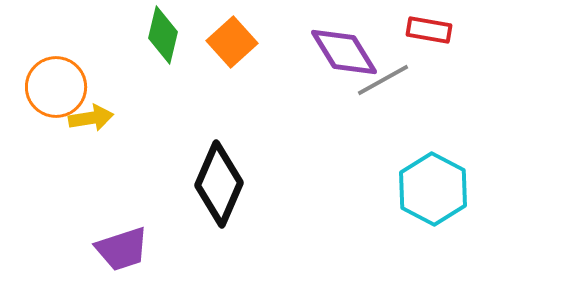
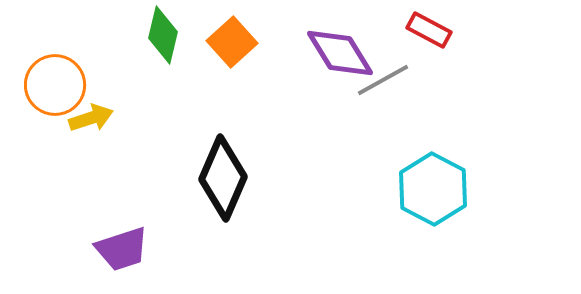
red rectangle: rotated 18 degrees clockwise
purple diamond: moved 4 px left, 1 px down
orange circle: moved 1 px left, 2 px up
yellow arrow: rotated 9 degrees counterclockwise
black diamond: moved 4 px right, 6 px up
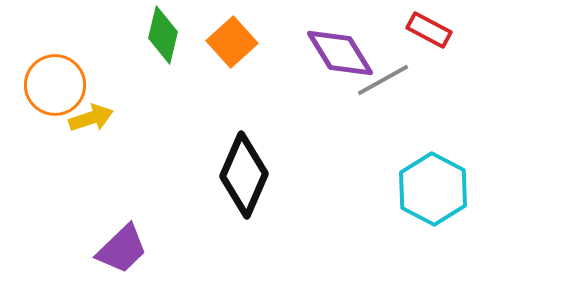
black diamond: moved 21 px right, 3 px up
purple trapezoid: rotated 26 degrees counterclockwise
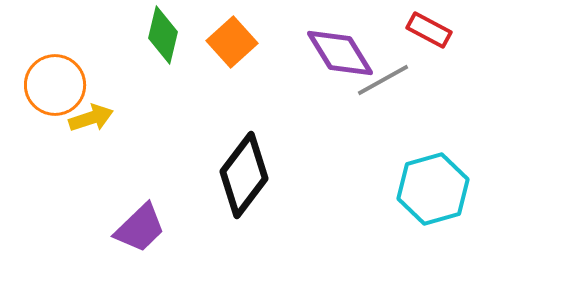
black diamond: rotated 14 degrees clockwise
cyan hexagon: rotated 16 degrees clockwise
purple trapezoid: moved 18 px right, 21 px up
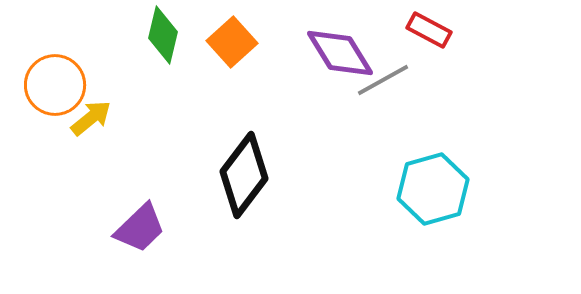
yellow arrow: rotated 21 degrees counterclockwise
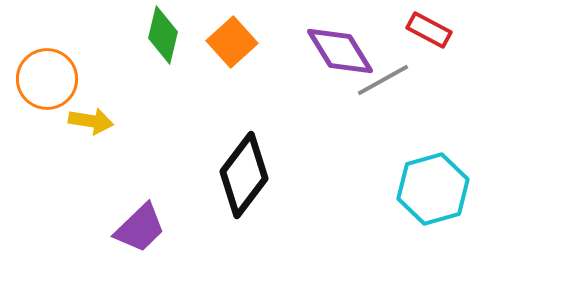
purple diamond: moved 2 px up
orange circle: moved 8 px left, 6 px up
yellow arrow: moved 3 px down; rotated 48 degrees clockwise
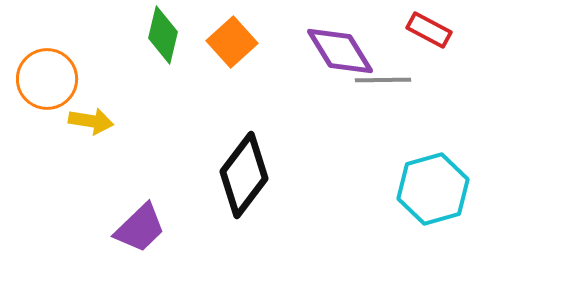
gray line: rotated 28 degrees clockwise
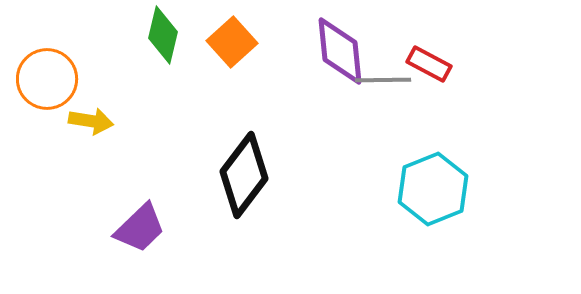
red rectangle: moved 34 px down
purple diamond: rotated 26 degrees clockwise
cyan hexagon: rotated 6 degrees counterclockwise
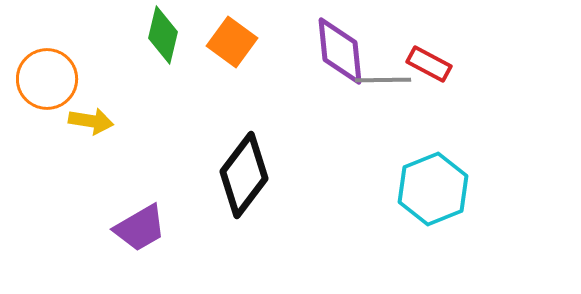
orange square: rotated 12 degrees counterclockwise
purple trapezoid: rotated 14 degrees clockwise
